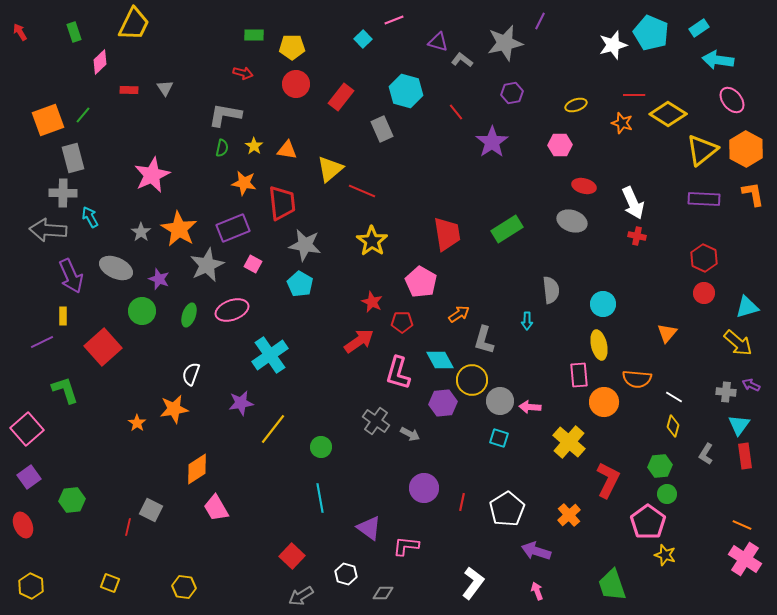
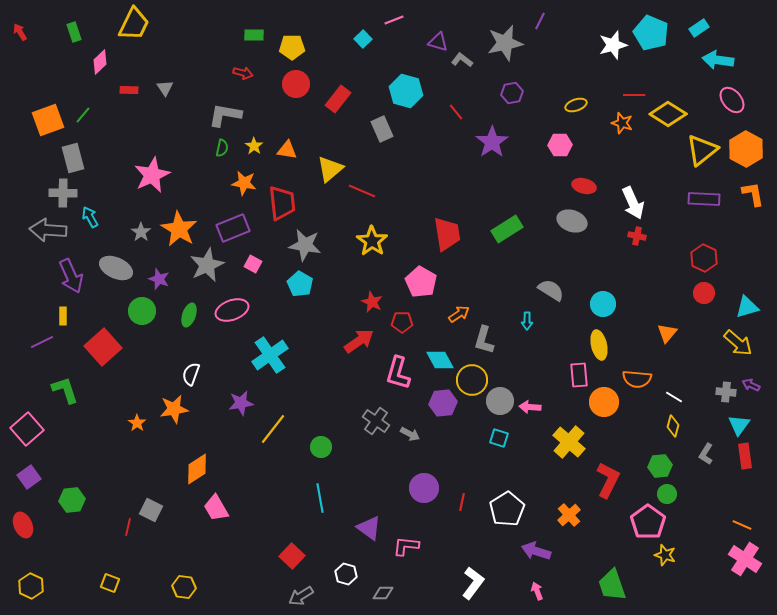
red rectangle at (341, 97): moved 3 px left, 2 px down
gray semicircle at (551, 290): rotated 52 degrees counterclockwise
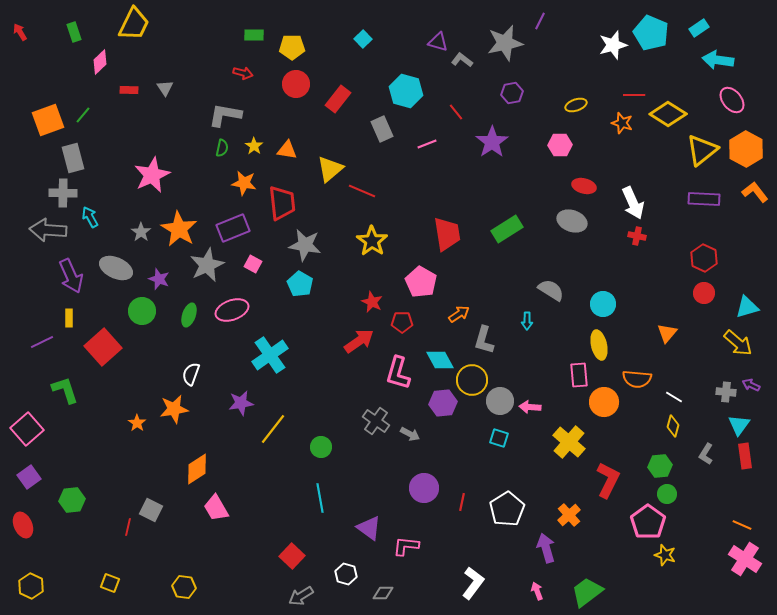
pink line at (394, 20): moved 33 px right, 124 px down
orange L-shape at (753, 194): moved 2 px right, 2 px up; rotated 28 degrees counterclockwise
yellow rectangle at (63, 316): moved 6 px right, 2 px down
purple arrow at (536, 551): moved 10 px right, 3 px up; rotated 56 degrees clockwise
green trapezoid at (612, 585): moved 25 px left, 7 px down; rotated 72 degrees clockwise
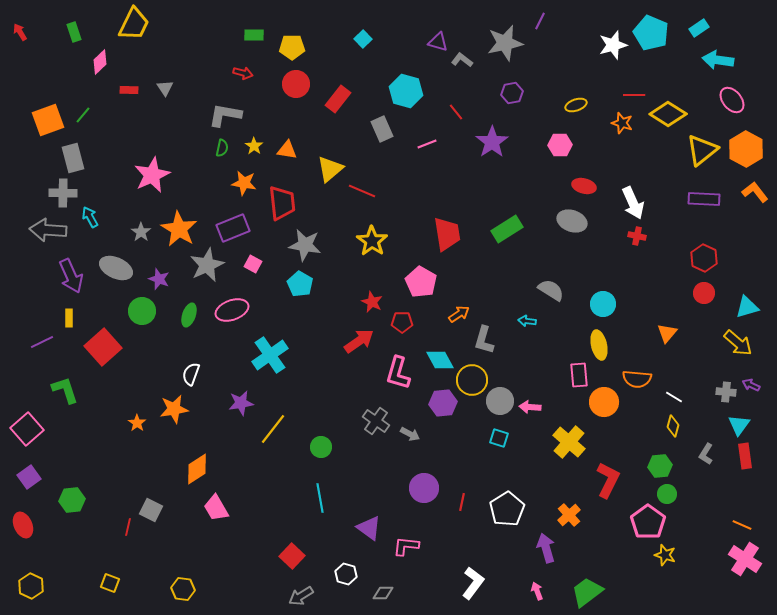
cyan arrow at (527, 321): rotated 96 degrees clockwise
yellow hexagon at (184, 587): moved 1 px left, 2 px down
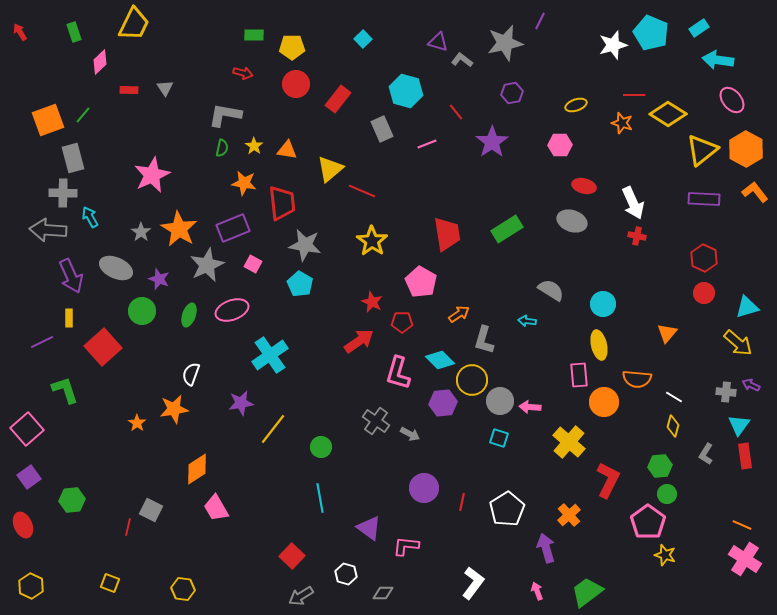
cyan diamond at (440, 360): rotated 16 degrees counterclockwise
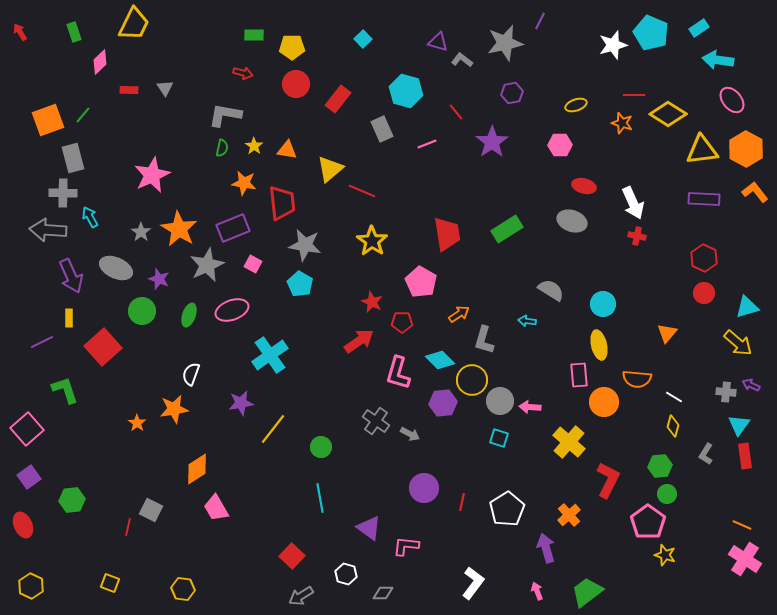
yellow triangle at (702, 150): rotated 32 degrees clockwise
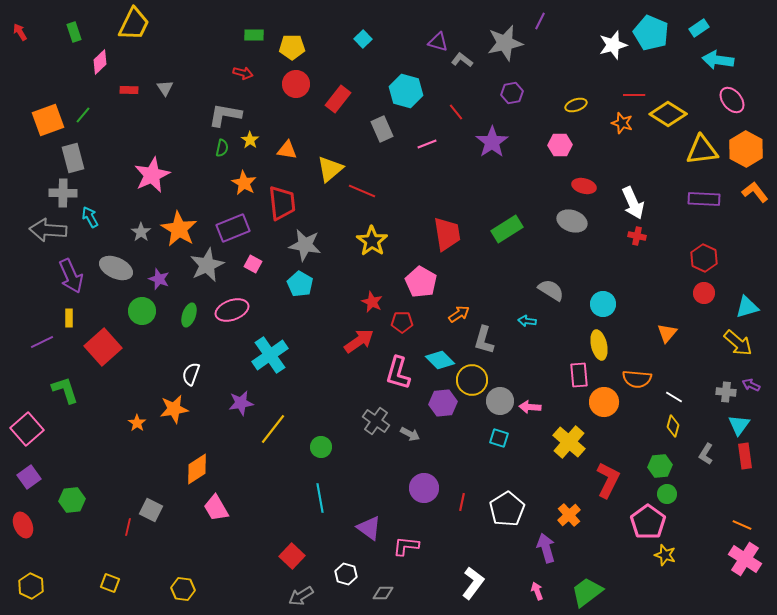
yellow star at (254, 146): moved 4 px left, 6 px up
orange star at (244, 183): rotated 20 degrees clockwise
